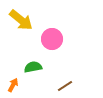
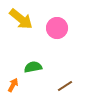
yellow arrow: moved 1 px up
pink circle: moved 5 px right, 11 px up
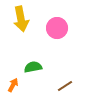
yellow arrow: rotated 40 degrees clockwise
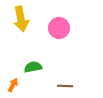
pink circle: moved 2 px right
brown line: rotated 35 degrees clockwise
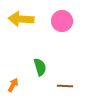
yellow arrow: rotated 105 degrees clockwise
pink circle: moved 3 px right, 7 px up
green semicircle: moved 7 px right; rotated 84 degrees clockwise
